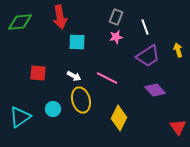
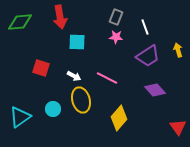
pink star: rotated 16 degrees clockwise
red square: moved 3 px right, 5 px up; rotated 12 degrees clockwise
yellow diamond: rotated 15 degrees clockwise
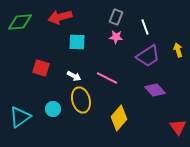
red arrow: rotated 85 degrees clockwise
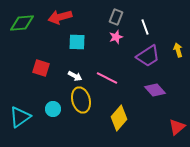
green diamond: moved 2 px right, 1 px down
pink star: rotated 24 degrees counterclockwise
white arrow: moved 1 px right
red triangle: moved 1 px left; rotated 24 degrees clockwise
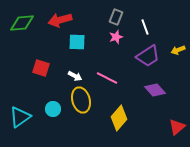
red arrow: moved 3 px down
yellow arrow: rotated 96 degrees counterclockwise
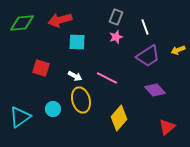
red triangle: moved 10 px left
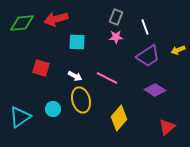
red arrow: moved 4 px left, 1 px up
pink star: rotated 16 degrees clockwise
purple diamond: rotated 15 degrees counterclockwise
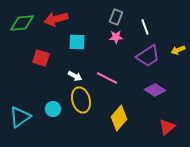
red square: moved 10 px up
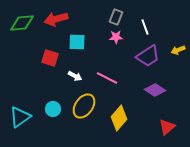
red square: moved 9 px right
yellow ellipse: moved 3 px right, 6 px down; rotated 50 degrees clockwise
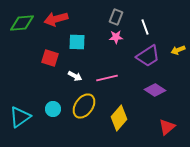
pink line: rotated 40 degrees counterclockwise
